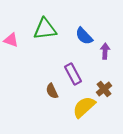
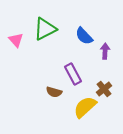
green triangle: rotated 20 degrees counterclockwise
pink triangle: moved 5 px right; rotated 28 degrees clockwise
brown semicircle: moved 2 px right, 1 px down; rotated 49 degrees counterclockwise
yellow semicircle: moved 1 px right
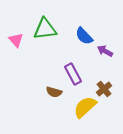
green triangle: rotated 20 degrees clockwise
purple arrow: rotated 63 degrees counterclockwise
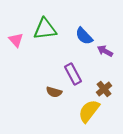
yellow semicircle: moved 4 px right, 4 px down; rotated 10 degrees counterclockwise
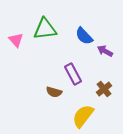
yellow semicircle: moved 6 px left, 5 px down
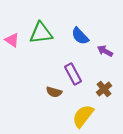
green triangle: moved 4 px left, 4 px down
blue semicircle: moved 4 px left
pink triangle: moved 4 px left; rotated 14 degrees counterclockwise
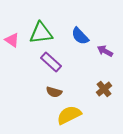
purple rectangle: moved 22 px left, 12 px up; rotated 20 degrees counterclockwise
yellow semicircle: moved 14 px left, 1 px up; rotated 25 degrees clockwise
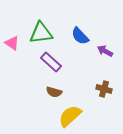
pink triangle: moved 3 px down
brown cross: rotated 35 degrees counterclockwise
yellow semicircle: moved 1 px right, 1 px down; rotated 15 degrees counterclockwise
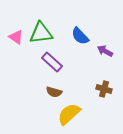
pink triangle: moved 4 px right, 6 px up
purple rectangle: moved 1 px right
yellow semicircle: moved 1 px left, 2 px up
